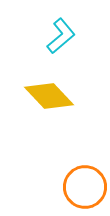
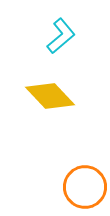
yellow diamond: moved 1 px right
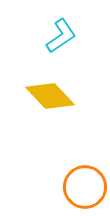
cyan L-shape: rotated 6 degrees clockwise
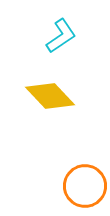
orange circle: moved 1 px up
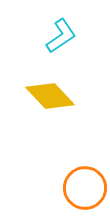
orange circle: moved 2 px down
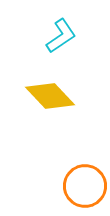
orange circle: moved 2 px up
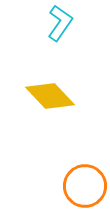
cyan L-shape: moved 1 px left, 13 px up; rotated 21 degrees counterclockwise
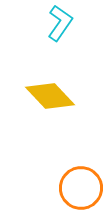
orange circle: moved 4 px left, 2 px down
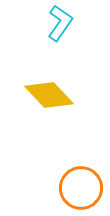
yellow diamond: moved 1 px left, 1 px up
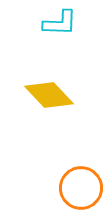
cyan L-shape: rotated 57 degrees clockwise
